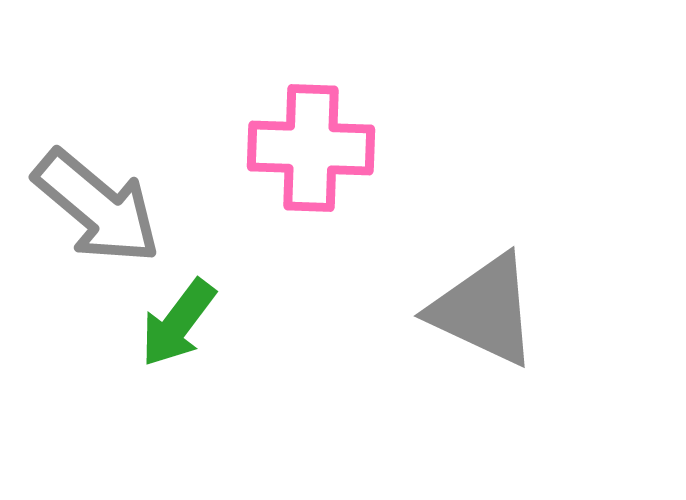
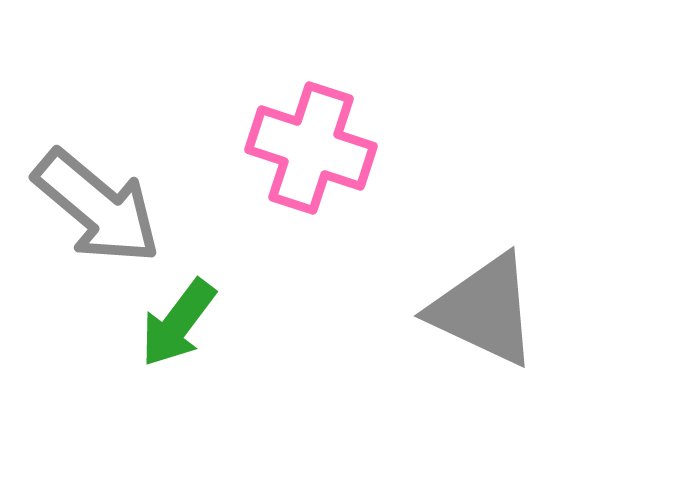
pink cross: rotated 16 degrees clockwise
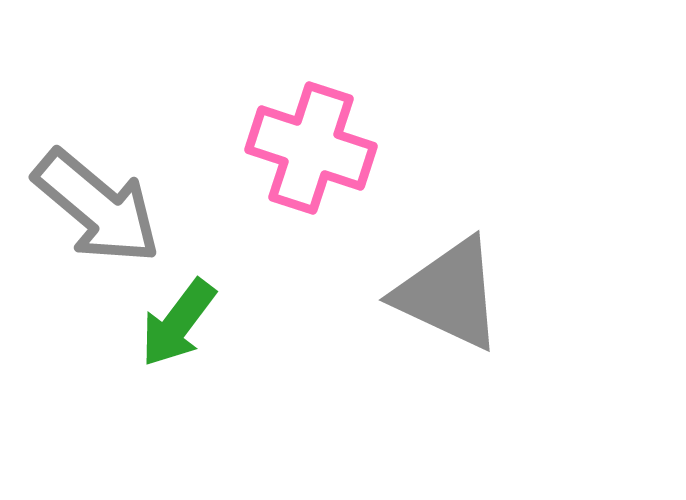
gray triangle: moved 35 px left, 16 px up
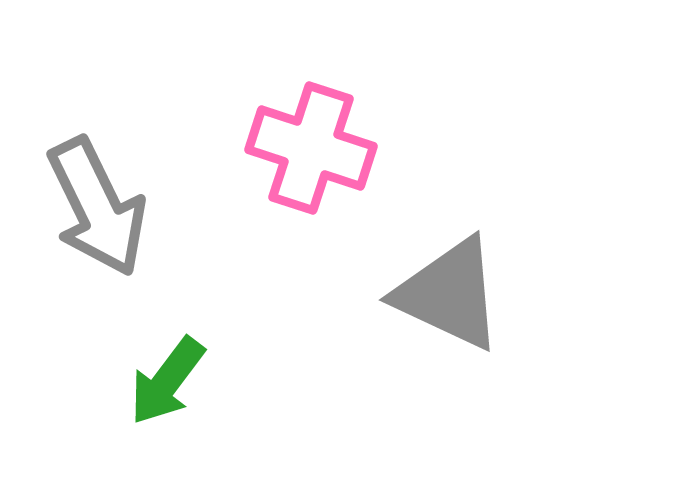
gray arrow: rotated 24 degrees clockwise
green arrow: moved 11 px left, 58 px down
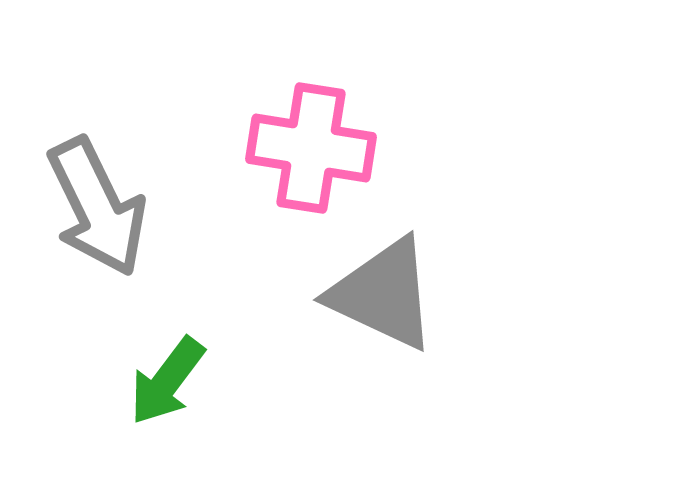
pink cross: rotated 9 degrees counterclockwise
gray triangle: moved 66 px left
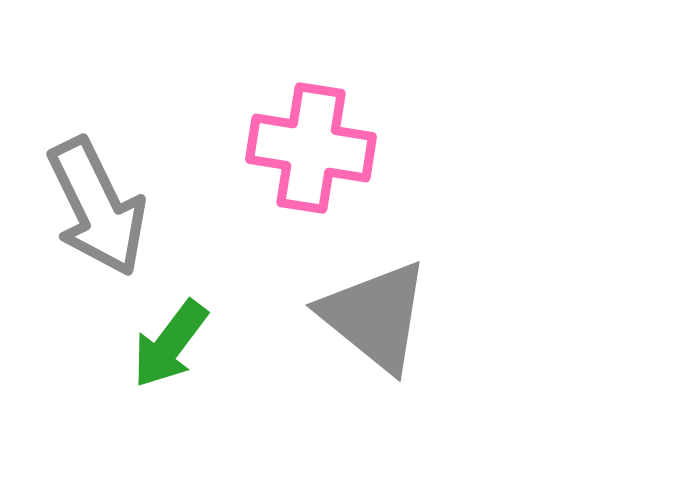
gray triangle: moved 8 px left, 22 px down; rotated 14 degrees clockwise
green arrow: moved 3 px right, 37 px up
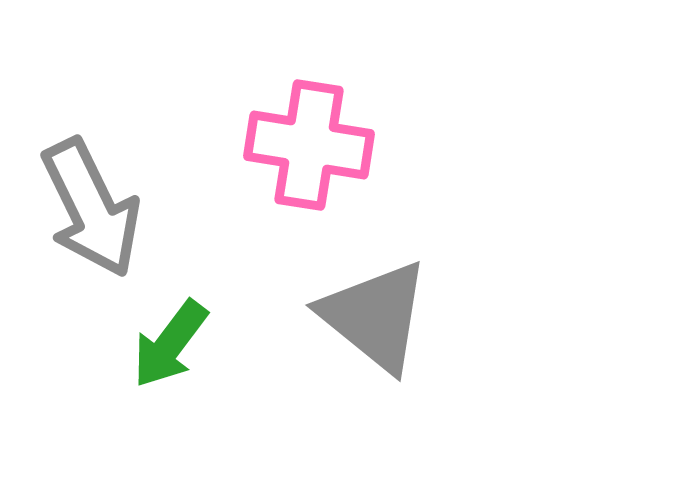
pink cross: moved 2 px left, 3 px up
gray arrow: moved 6 px left, 1 px down
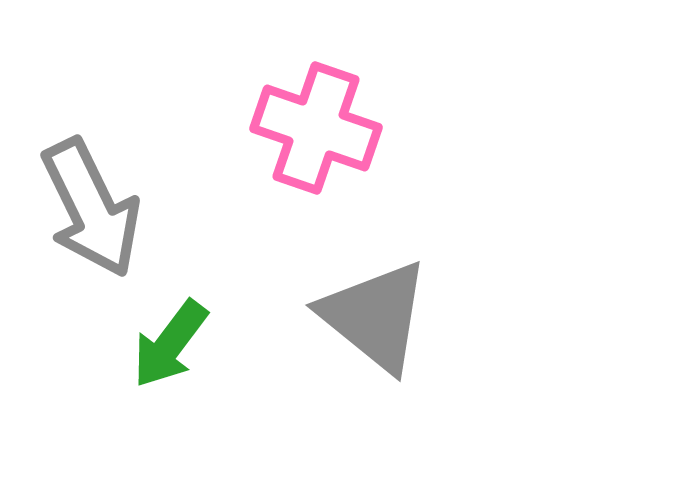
pink cross: moved 7 px right, 17 px up; rotated 10 degrees clockwise
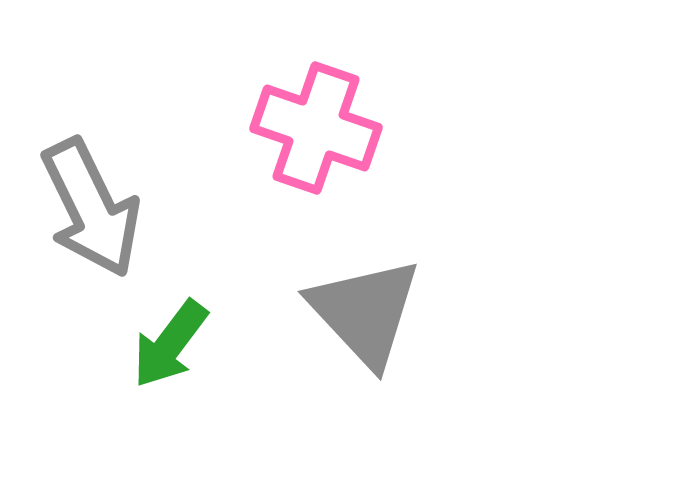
gray triangle: moved 10 px left, 4 px up; rotated 8 degrees clockwise
